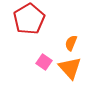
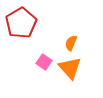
red pentagon: moved 8 px left, 4 px down
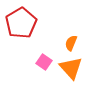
orange triangle: moved 1 px right
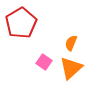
orange triangle: rotated 30 degrees clockwise
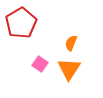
pink square: moved 4 px left, 2 px down
orange triangle: moved 2 px left, 1 px down; rotated 15 degrees counterclockwise
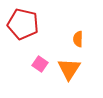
red pentagon: moved 2 px right, 1 px down; rotated 28 degrees counterclockwise
orange semicircle: moved 7 px right, 4 px up; rotated 21 degrees counterclockwise
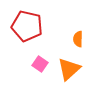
red pentagon: moved 4 px right, 2 px down
orange triangle: rotated 15 degrees clockwise
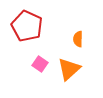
red pentagon: rotated 12 degrees clockwise
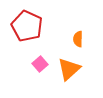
pink square: rotated 14 degrees clockwise
